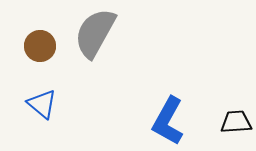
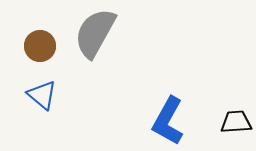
blue triangle: moved 9 px up
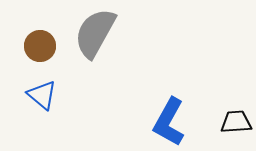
blue L-shape: moved 1 px right, 1 px down
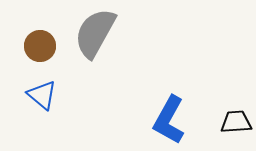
blue L-shape: moved 2 px up
